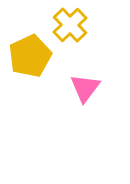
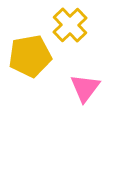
yellow pentagon: rotated 15 degrees clockwise
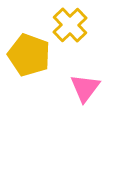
yellow pentagon: moved 1 px left, 1 px up; rotated 30 degrees clockwise
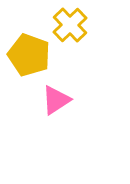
pink triangle: moved 29 px left, 12 px down; rotated 20 degrees clockwise
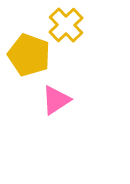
yellow cross: moved 4 px left
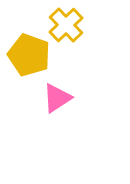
pink triangle: moved 1 px right, 2 px up
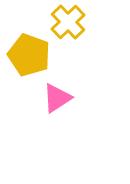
yellow cross: moved 2 px right, 3 px up
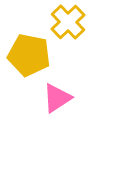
yellow pentagon: rotated 9 degrees counterclockwise
